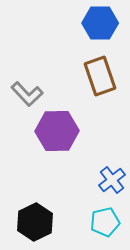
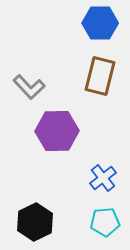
brown rectangle: rotated 33 degrees clockwise
gray L-shape: moved 2 px right, 7 px up
blue cross: moved 9 px left, 2 px up
cyan pentagon: rotated 8 degrees clockwise
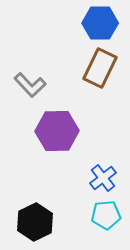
brown rectangle: moved 8 px up; rotated 12 degrees clockwise
gray L-shape: moved 1 px right, 2 px up
cyan pentagon: moved 1 px right, 7 px up
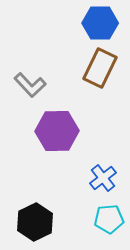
cyan pentagon: moved 3 px right, 4 px down
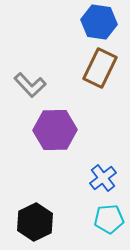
blue hexagon: moved 1 px left, 1 px up; rotated 8 degrees clockwise
purple hexagon: moved 2 px left, 1 px up
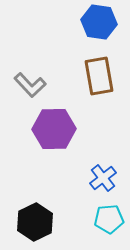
brown rectangle: moved 1 px left, 8 px down; rotated 36 degrees counterclockwise
purple hexagon: moved 1 px left, 1 px up
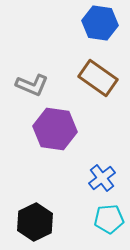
blue hexagon: moved 1 px right, 1 px down
brown rectangle: moved 1 px left, 2 px down; rotated 45 degrees counterclockwise
gray L-shape: moved 2 px right; rotated 24 degrees counterclockwise
purple hexagon: moved 1 px right; rotated 9 degrees clockwise
blue cross: moved 1 px left
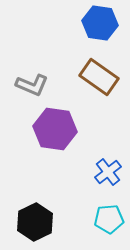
brown rectangle: moved 1 px right, 1 px up
blue cross: moved 6 px right, 6 px up
